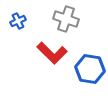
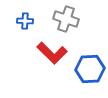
blue cross: moved 7 px right; rotated 28 degrees clockwise
blue hexagon: rotated 12 degrees counterclockwise
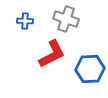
red L-shape: moved 1 px down; rotated 72 degrees counterclockwise
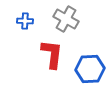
gray cross: rotated 10 degrees clockwise
red L-shape: rotated 56 degrees counterclockwise
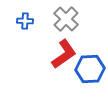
gray cross: rotated 15 degrees clockwise
red L-shape: moved 12 px right; rotated 48 degrees clockwise
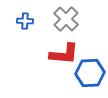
red L-shape: rotated 40 degrees clockwise
blue hexagon: moved 4 px down
